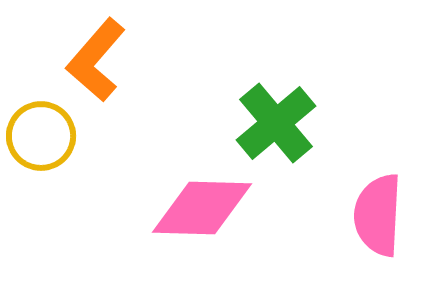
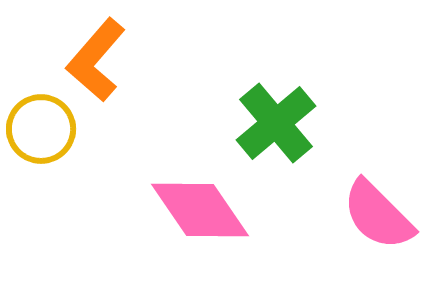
yellow circle: moved 7 px up
pink diamond: moved 2 px left, 2 px down; rotated 54 degrees clockwise
pink semicircle: rotated 48 degrees counterclockwise
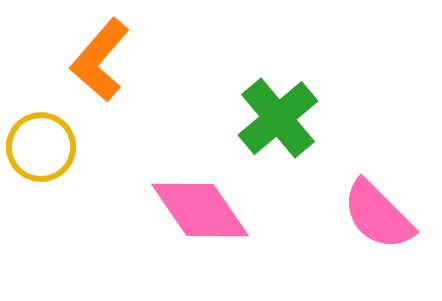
orange L-shape: moved 4 px right
green cross: moved 2 px right, 5 px up
yellow circle: moved 18 px down
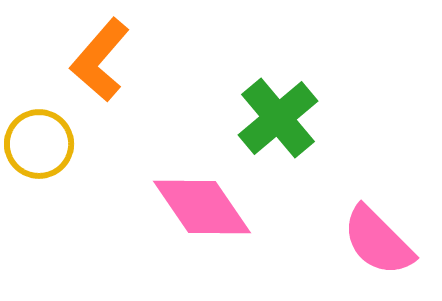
yellow circle: moved 2 px left, 3 px up
pink diamond: moved 2 px right, 3 px up
pink semicircle: moved 26 px down
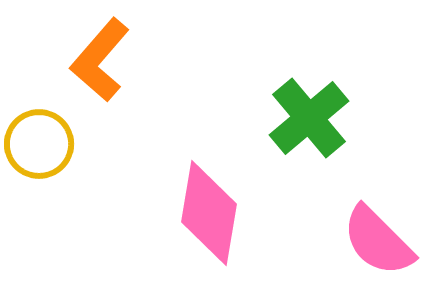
green cross: moved 31 px right
pink diamond: moved 7 px right, 6 px down; rotated 44 degrees clockwise
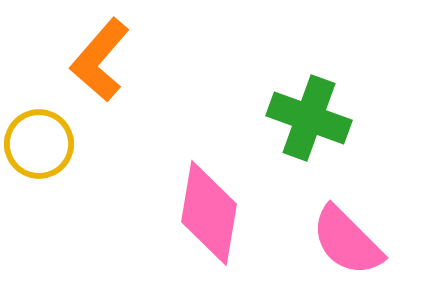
green cross: rotated 30 degrees counterclockwise
pink semicircle: moved 31 px left
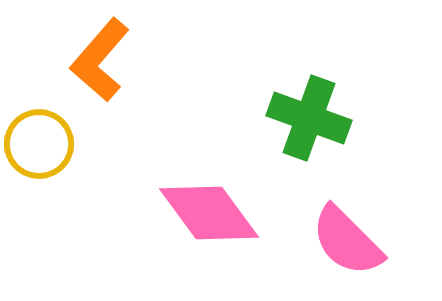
pink diamond: rotated 46 degrees counterclockwise
